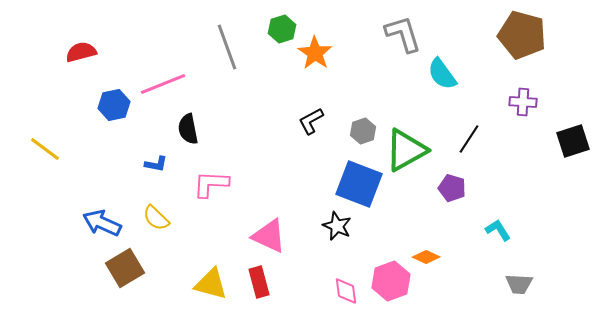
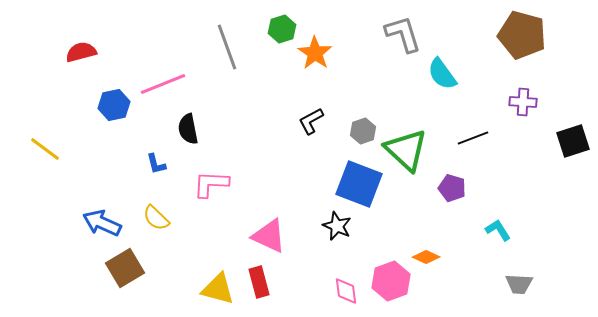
black line: moved 4 px right, 1 px up; rotated 36 degrees clockwise
green triangle: rotated 48 degrees counterclockwise
blue L-shape: rotated 65 degrees clockwise
yellow triangle: moved 7 px right, 5 px down
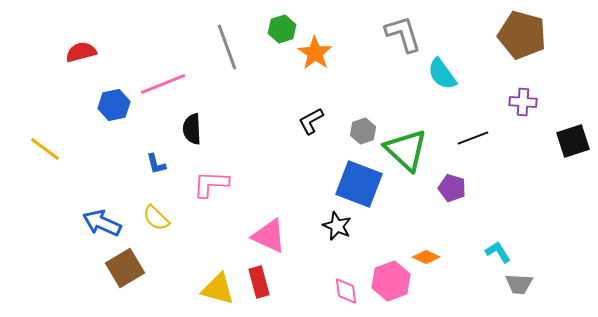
black semicircle: moved 4 px right; rotated 8 degrees clockwise
cyan L-shape: moved 22 px down
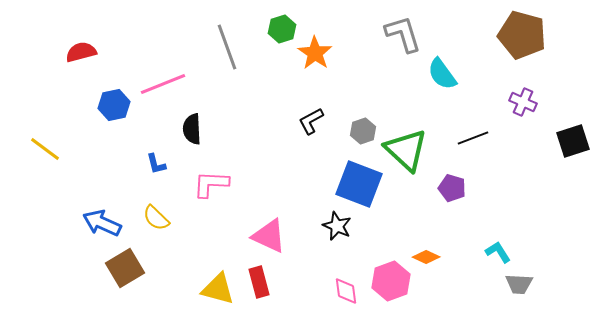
purple cross: rotated 20 degrees clockwise
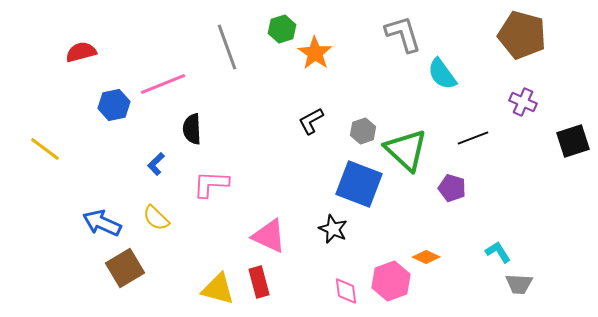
blue L-shape: rotated 60 degrees clockwise
black star: moved 4 px left, 3 px down
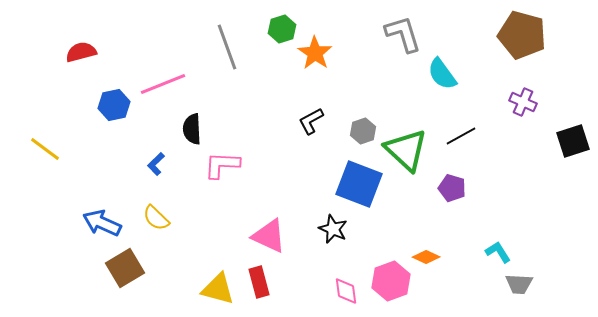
black line: moved 12 px left, 2 px up; rotated 8 degrees counterclockwise
pink L-shape: moved 11 px right, 19 px up
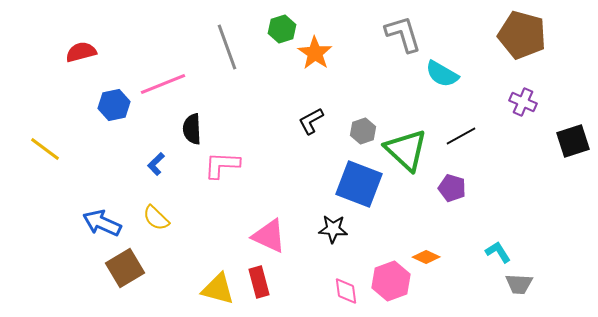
cyan semicircle: rotated 24 degrees counterclockwise
black star: rotated 20 degrees counterclockwise
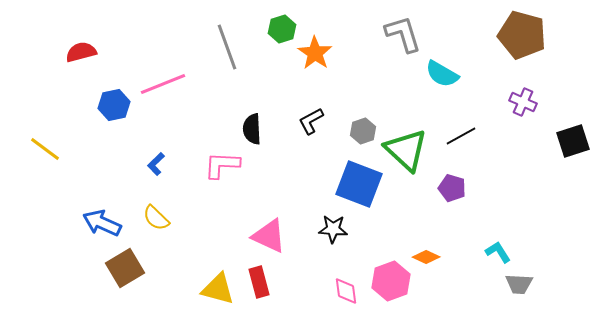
black semicircle: moved 60 px right
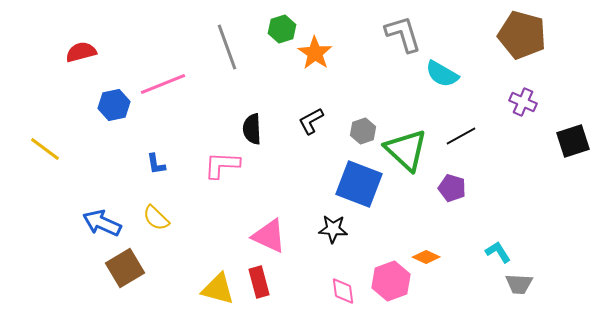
blue L-shape: rotated 55 degrees counterclockwise
pink diamond: moved 3 px left
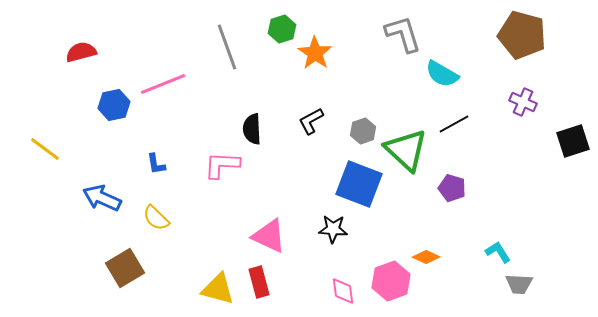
black line: moved 7 px left, 12 px up
blue arrow: moved 25 px up
